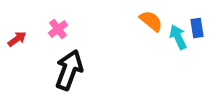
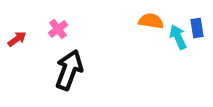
orange semicircle: rotated 30 degrees counterclockwise
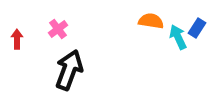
blue rectangle: rotated 42 degrees clockwise
red arrow: rotated 54 degrees counterclockwise
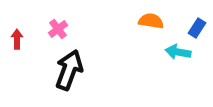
cyan arrow: moved 15 px down; rotated 55 degrees counterclockwise
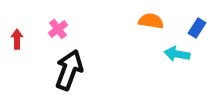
cyan arrow: moved 1 px left, 2 px down
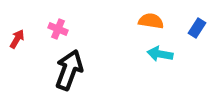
pink cross: rotated 30 degrees counterclockwise
red arrow: rotated 30 degrees clockwise
cyan arrow: moved 17 px left
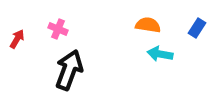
orange semicircle: moved 3 px left, 4 px down
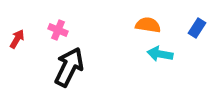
pink cross: moved 1 px down
black arrow: moved 3 px up; rotated 6 degrees clockwise
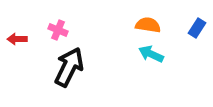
red arrow: rotated 120 degrees counterclockwise
cyan arrow: moved 9 px left; rotated 15 degrees clockwise
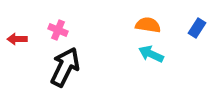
black arrow: moved 4 px left
